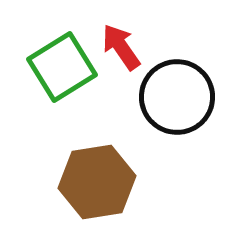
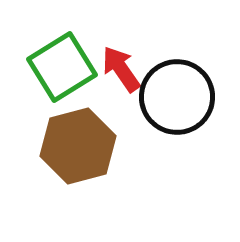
red arrow: moved 22 px down
brown hexagon: moved 19 px left, 36 px up; rotated 6 degrees counterclockwise
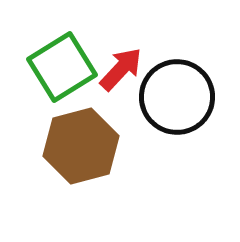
red arrow: rotated 78 degrees clockwise
brown hexagon: moved 3 px right
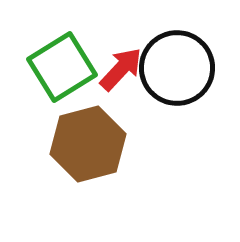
black circle: moved 29 px up
brown hexagon: moved 7 px right, 2 px up
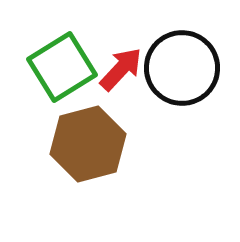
black circle: moved 5 px right
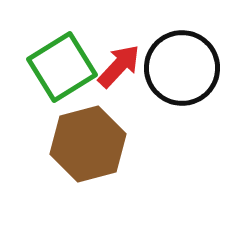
red arrow: moved 2 px left, 3 px up
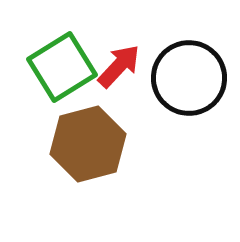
black circle: moved 7 px right, 10 px down
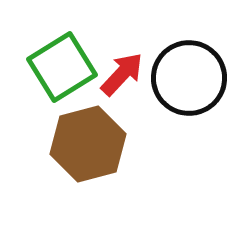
red arrow: moved 3 px right, 8 px down
